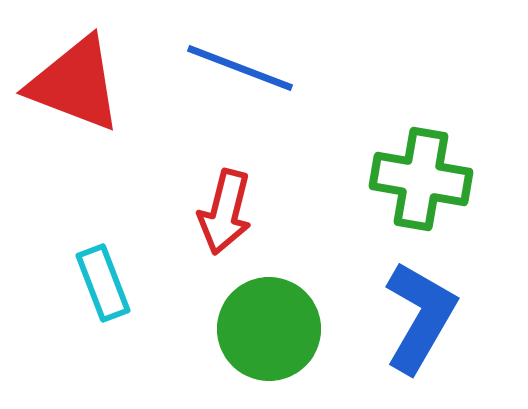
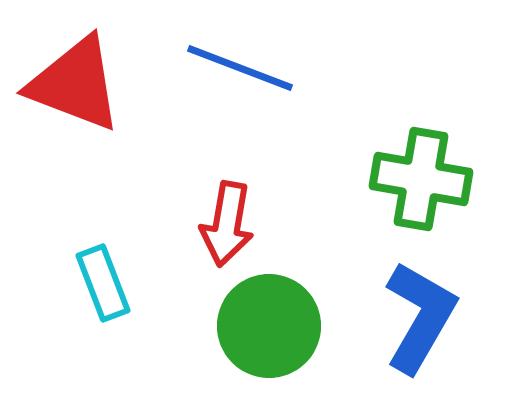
red arrow: moved 2 px right, 12 px down; rotated 4 degrees counterclockwise
green circle: moved 3 px up
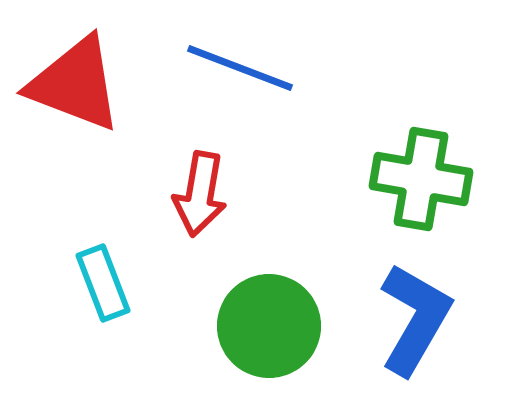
red arrow: moved 27 px left, 30 px up
blue L-shape: moved 5 px left, 2 px down
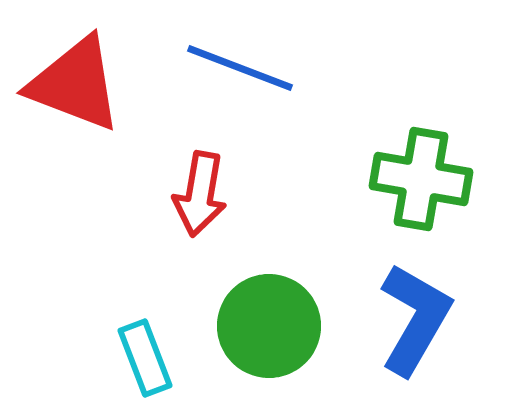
cyan rectangle: moved 42 px right, 75 px down
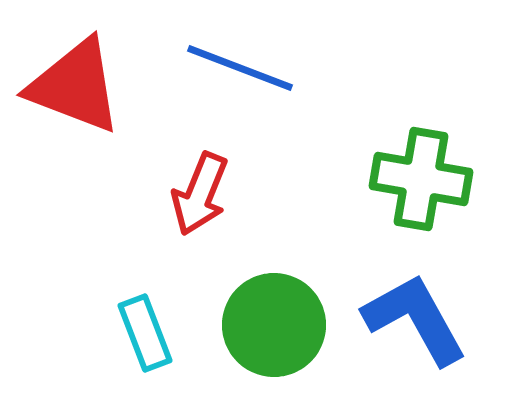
red triangle: moved 2 px down
red arrow: rotated 12 degrees clockwise
blue L-shape: rotated 59 degrees counterclockwise
green circle: moved 5 px right, 1 px up
cyan rectangle: moved 25 px up
